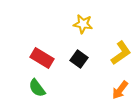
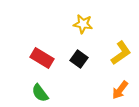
green semicircle: moved 3 px right, 5 px down
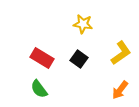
green semicircle: moved 1 px left, 4 px up
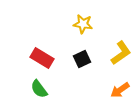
black square: moved 3 px right; rotated 30 degrees clockwise
orange arrow: rotated 18 degrees clockwise
